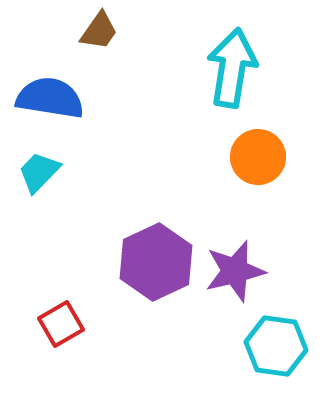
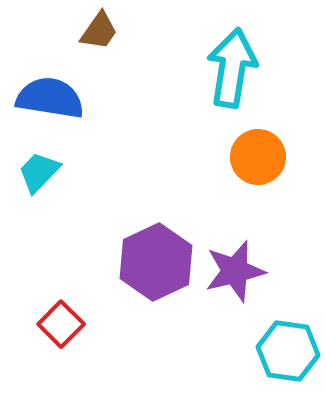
red square: rotated 15 degrees counterclockwise
cyan hexagon: moved 12 px right, 5 px down
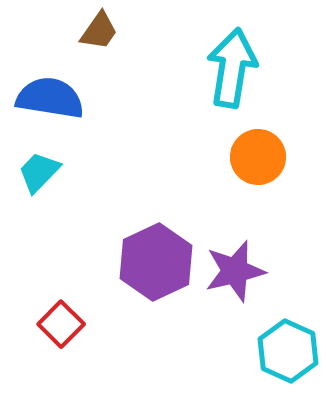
cyan hexagon: rotated 16 degrees clockwise
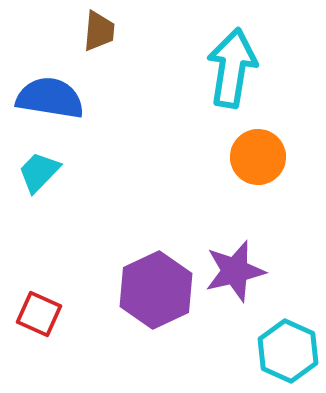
brown trapezoid: rotated 30 degrees counterclockwise
purple hexagon: moved 28 px down
red square: moved 22 px left, 10 px up; rotated 21 degrees counterclockwise
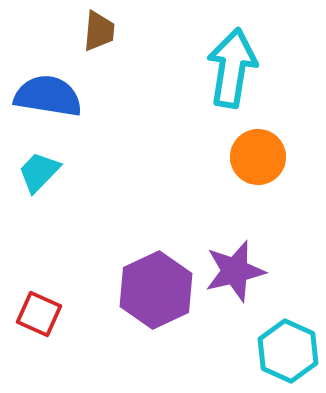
blue semicircle: moved 2 px left, 2 px up
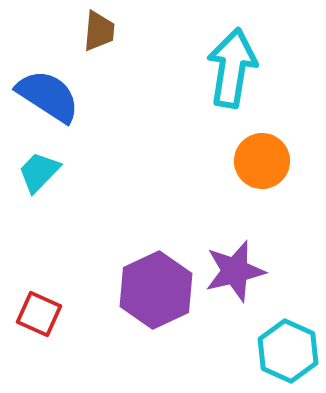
blue semicircle: rotated 24 degrees clockwise
orange circle: moved 4 px right, 4 px down
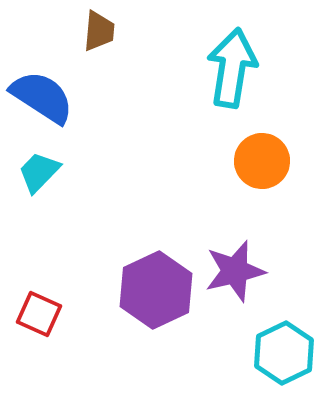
blue semicircle: moved 6 px left, 1 px down
cyan hexagon: moved 4 px left, 2 px down; rotated 10 degrees clockwise
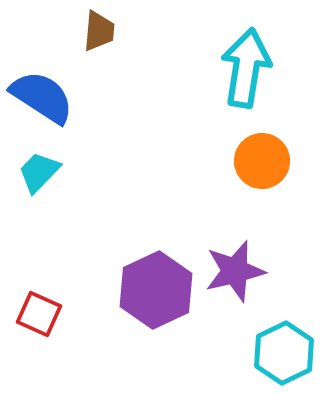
cyan arrow: moved 14 px right
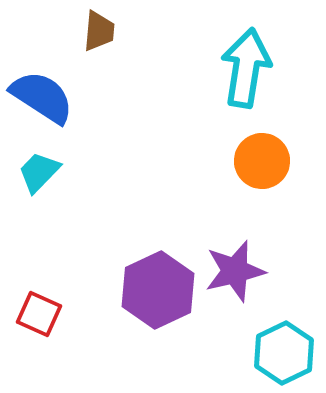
purple hexagon: moved 2 px right
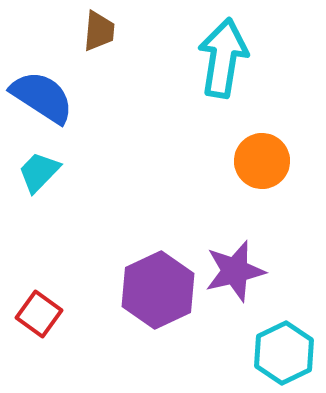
cyan arrow: moved 23 px left, 10 px up
red square: rotated 12 degrees clockwise
